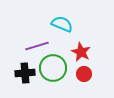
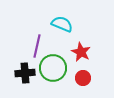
purple line: rotated 60 degrees counterclockwise
red circle: moved 1 px left, 4 px down
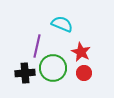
red circle: moved 1 px right, 5 px up
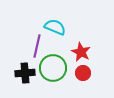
cyan semicircle: moved 7 px left, 3 px down
red circle: moved 1 px left
